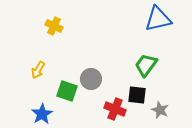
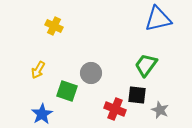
gray circle: moved 6 px up
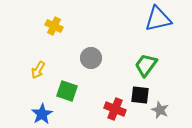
gray circle: moved 15 px up
black square: moved 3 px right
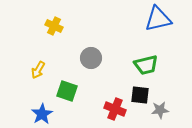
green trapezoid: rotated 140 degrees counterclockwise
gray star: rotated 30 degrees counterclockwise
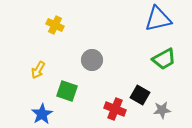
yellow cross: moved 1 px right, 1 px up
gray circle: moved 1 px right, 2 px down
green trapezoid: moved 18 px right, 6 px up; rotated 15 degrees counterclockwise
black square: rotated 24 degrees clockwise
gray star: moved 2 px right
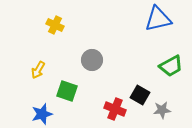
green trapezoid: moved 7 px right, 7 px down
blue star: rotated 15 degrees clockwise
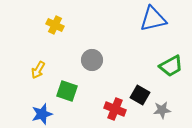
blue triangle: moved 5 px left
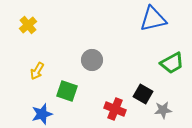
yellow cross: moved 27 px left; rotated 24 degrees clockwise
green trapezoid: moved 1 px right, 3 px up
yellow arrow: moved 1 px left, 1 px down
black square: moved 3 px right, 1 px up
gray star: moved 1 px right
